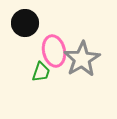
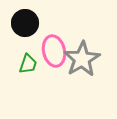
green trapezoid: moved 13 px left, 8 px up
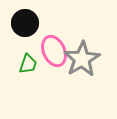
pink ellipse: rotated 12 degrees counterclockwise
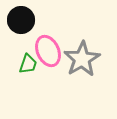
black circle: moved 4 px left, 3 px up
pink ellipse: moved 6 px left
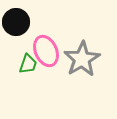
black circle: moved 5 px left, 2 px down
pink ellipse: moved 2 px left
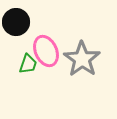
gray star: rotated 6 degrees counterclockwise
